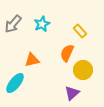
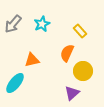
yellow circle: moved 1 px down
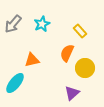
yellow circle: moved 2 px right, 3 px up
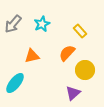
orange semicircle: rotated 18 degrees clockwise
orange triangle: moved 4 px up
yellow circle: moved 2 px down
purple triangle: moved 1 px right
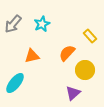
yellow rectangle: moved 10 px right, 5 px down
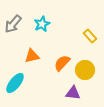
orange semicircle: moved 5 px left, 10 px down
purple triangle: rotated 49 degrees clockwise
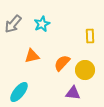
yellow rectangle: rotated 40 degrees clockwise
cyan ellipse: moved 4 px right, 9 px down
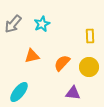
yellow circle: moved 4 px right, 3 px up
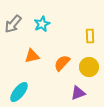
purple triangle: moved 5 px right; rotated 28 degrees counterclockwise
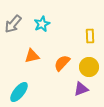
purple triangle: moved 3 px right, 4 px up
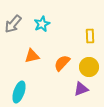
cyan ellipse: rotated 20 degrees counterclockwise
